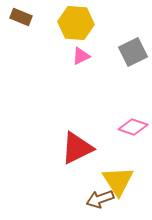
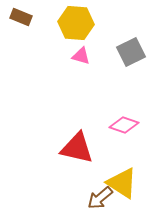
gray square: moved 2 px left
pink triangle: rotated 42 degrees clockwise
pink diamond: moved 9 px left, 2 px up
red triangle: rotated 39 degrees clockwise
yellow triangle: moved 4 px right, 2 px down; rotated 24 degrees counterclockwise
brown arrow: moved 1 px up; rotated 20 degrees counterclockwise
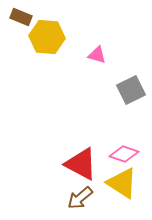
yellow hexagon: moved 29 px left, 14 px down
gray square: moved 38 px down
pink triangle: moved 16 px right, 1 px up
pink diamond: moved 29 px down
red triangle: moved 4 px right, 16 px down; rotated 15 degrees clockwise
brown arrow: moved 20 px left
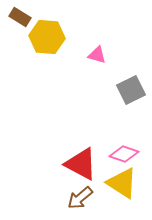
brown rectangle: moved 1 px left; rotated 10 degrees clockwise
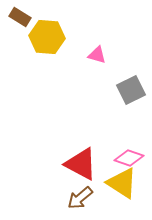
pink diamond: moved 5 px right, 4 px down
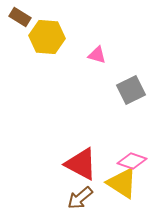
pink diamond: moved 3 px right, 3 px down
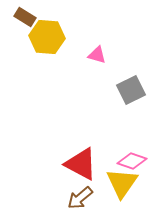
brown rectangle: moved 5 px right
yellow triangle: rotated 32 degrees clockwise
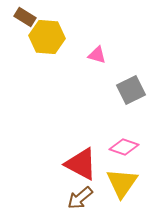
pink diamond: moved 8 px left, 14 px up
